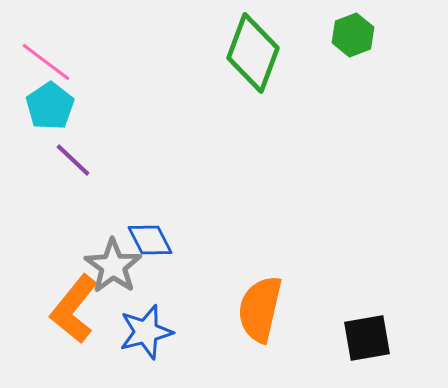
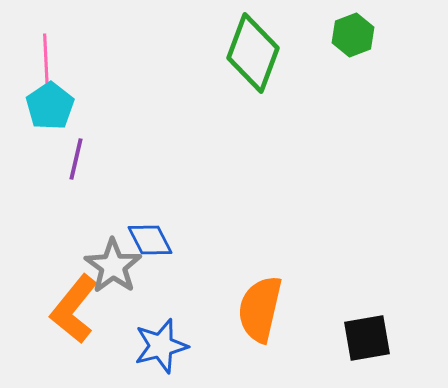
pink line: rotated 50 degrees clockwise
purple line: moved 3 px right, 1 px up; rotated 60 degrees clockwise
blue star: moved 15 px right, 14 px down
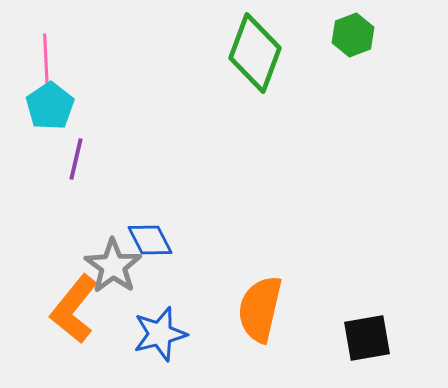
green diamond: moved 2 px right
blue star: moved 1 px left, 12 px up
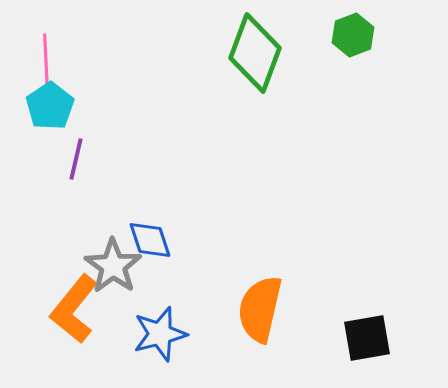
blue diamond: rotated 9 degrees clockwise
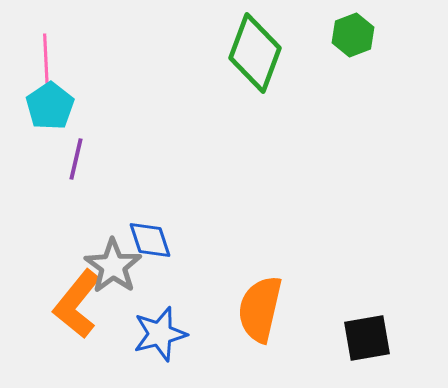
orange L-shape: moved 3 px right, 5 px up
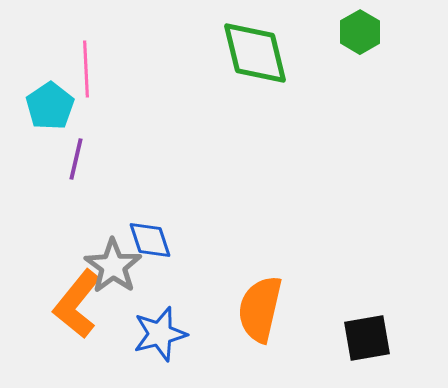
green hexagon: moved 7 px right, 3 px up; rotated 9 degrees counterclockwise
green diamond: rotated 34 degrees counterclockwise
pink line: moved 40 px right, 7 px down
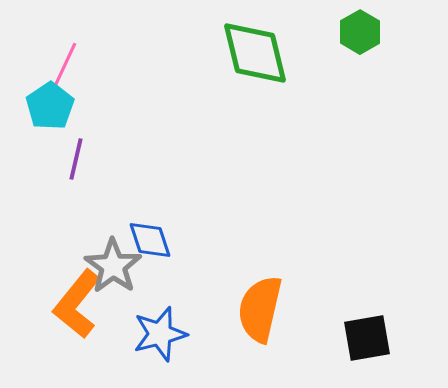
pink line: moved 23 px left; rotated 28 degrees clockwise
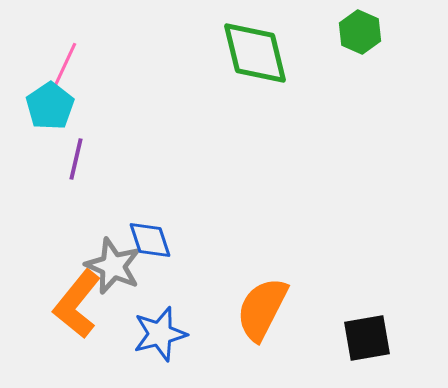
green hexagon: rotated 6 degrees counterclockwise
gray star: rotated 12 degrees counterclockwise
orange semicircle: moved 2 px right; rotated 14 degrees clockwise
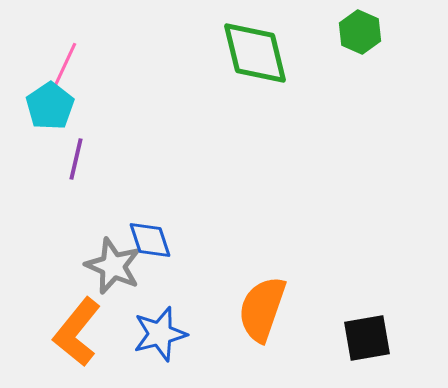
orange L-shape: moved 28 px down
orange semicircle: rotated 8 degrees counterclockwise
